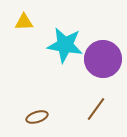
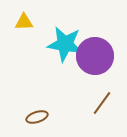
cyan star: moved 1 px up
purple circle: moved 8 px left, 3 px up
brown line: moved 6 px right, 6 px up
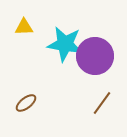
yellow triangle: moved 5 px down
brown ellipse: moved 11 px left, 14 px up; rotated 20 degrees counterclockwise
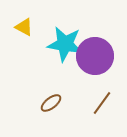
yellow triangle: rotated 30 degrees clockwise
brown ellipse: moved 25 px right
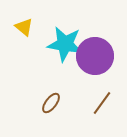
yellow triangle: rotated 12 degrees clockwise
brown ellipse: rotated 15 degrees counterclockwise
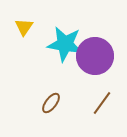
yellow triangle: rotated 24 degrees clockwise
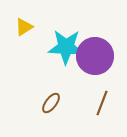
yellow triangle: rotated 24 degrees clockwise
cyan star: moved 1 px right, 3 px down; rotated 6 degrees counterclockwise
brown line: rotated 15 degrees counterclockwise
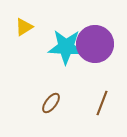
purple circle: moved 12 px up
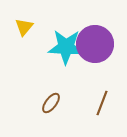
yellow triangle: rotated 18 degrees counterclockwise
